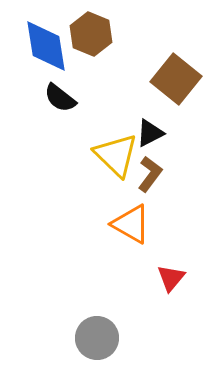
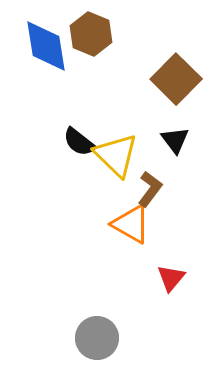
brown square: rotated 6 degrees clockwise
black semicircle: moved 19 px right, 44 px down
black triangle: moved 25 px right, 7 px down; rotated 40 degrees counterclockwise
brown L-shape: moved 15 px down
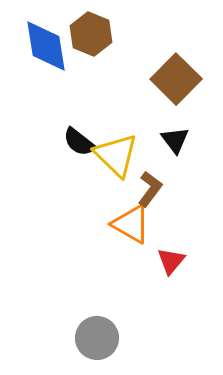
red triangle: moved 17 px up
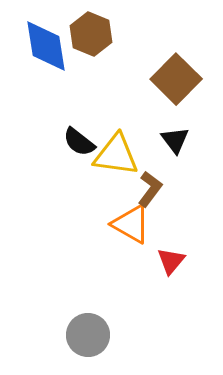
yellow triangle: rotated 36 degrees counterclockwise
gray circle: moved 9 px left, 3 px up
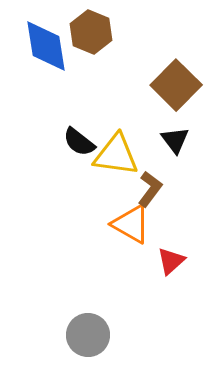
brown hexagon: moved 2 px up
brown square: moved 6 px down
red triangle: rotated 8 degrees clockwise
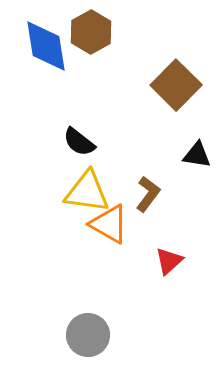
brown hexagon: rotated 9 degrees clockwise
black triangle: moved 22 px right, 15 px down; rotated 44 degrees counterclockwise
yellow triangle: moved 29 px left, 37 px down
brown L-shape: moved 2 px left, 5 px down
orange triangle: moved 22 px left
red triangle: moved 2 px left
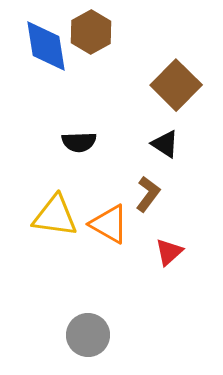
black semicircle: rotated 40 degrees counterclockwise
black triangle: moved 32 px left, 11 px up; rotated 24 degrees clockwise
yellow triangle: moved 32 px left, 24 px down
red triangle: moved 9 px up
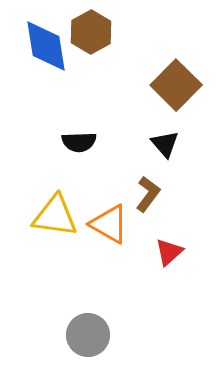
black triangle: rotated 16 degrees clockwise
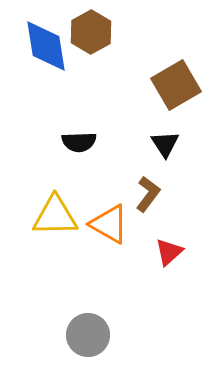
brown square: rotated 15 degrees clockwise
black triangle: rotated 8 degrees clockwise
yellow triangle: rotated 9 degrees counterclockwise
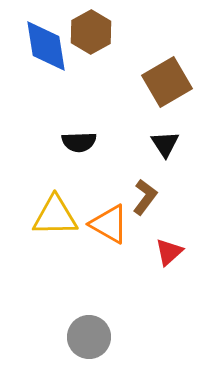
brown square: moved 9 px left, 3 px up
brown L-shape: moved 3 px left, 3 px down
gray circle: moved 1 px right, 2 px down
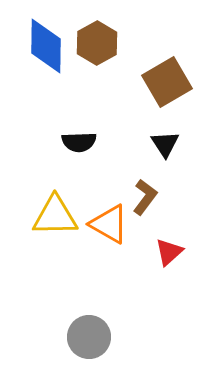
brown hexagon: moved 6 px right, 11 px down
blue diamond: rotated 10 degrees clockwise
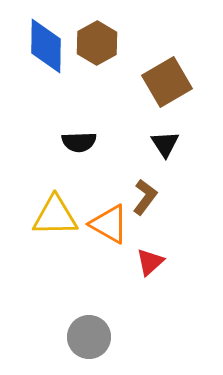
red triangle: moved 19 px left, 10 px down
